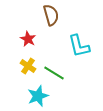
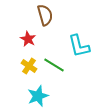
brown semicircle: moved 6 px left
yellow cross: moved 1 px right
green line: moved 8 px up
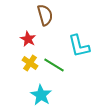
yellow cross: moved 1 px right, 3 px up
cyan star: moved 3 px right, 1 px up; rotated 20 degrees counterclockwise
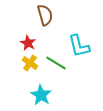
red star: moved 4 px down
green line: moved 2 px right, 2 px up
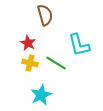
cyan L-shape: moved 1 px up
yellow cross: rotated 21 degrees counterclockwise
cyan star: rotated 15 degrees clockwise
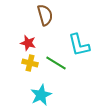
red star: rotated 14 degrees counterclockwise
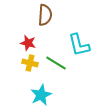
brown semicircle: rotated 20 degrees clockwise
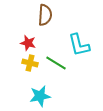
cyan star: moved 1 px left, 1 px down; rotated 15 degrees clockwise
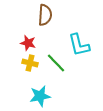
green line: rotated 15 degrees clockwise
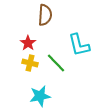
red star: rotated 21 degrees clockwise
